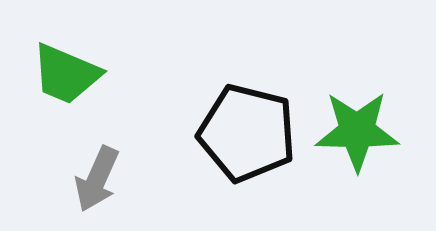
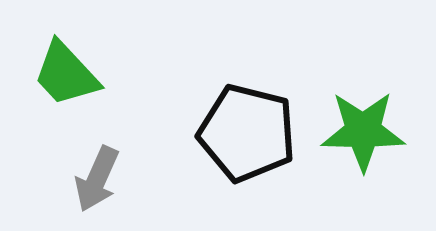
green trapezoid: rotated 24 degrees clockwise
green star: moved 6 px right
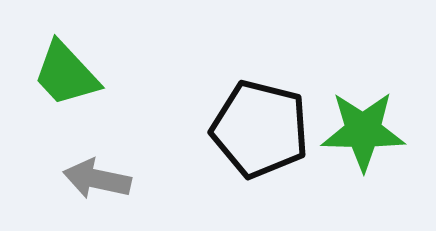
black pentagon: moved 13 px right, 4 px up
gray arrow: rotated 78 degrees clockwise
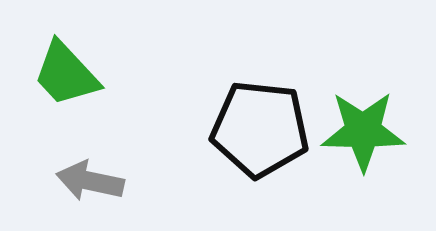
black pentagon: rotated 8 degrees counterclockwise
gray arrow: moved 7 px left, 2 px down
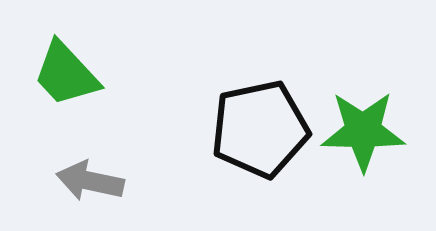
black pentagon: rotated 18 degrees counterclockwise
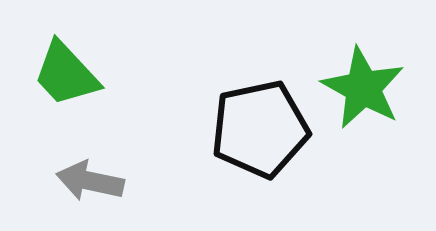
green star: moved 43 px up; rotated 28 degrees clockwise
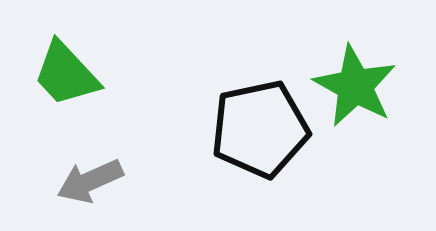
green star: moved 8 px left, 2 px up
gray arrow: rotated 36 degrees counterclockwise
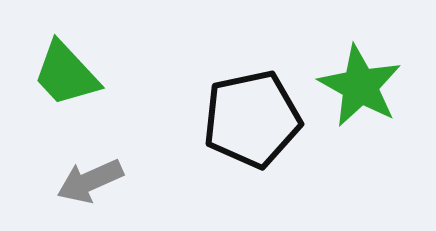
green star: moved 5 px right
black pentagon: moved 8 px left, 10 px up
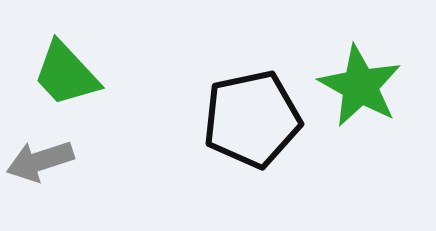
gray arrow: moved 50 px left, 20 px up; rotated 6 degrees clockwise
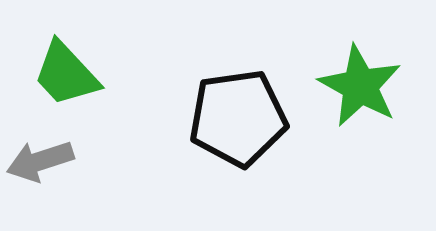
black pentagon: moved 14 px left, 1 px up; rotated 4 degrees clockwise
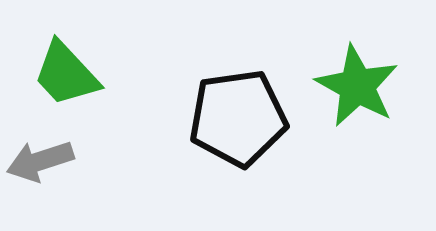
green star: moved 3 px left
